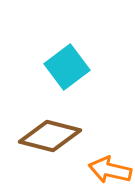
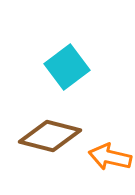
orange arrow: moved 13 px up
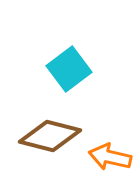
cyan square: moved 2 px right, 2 px down
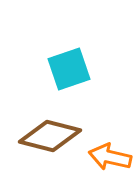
cyan square: rotated 18 degrees clockwise
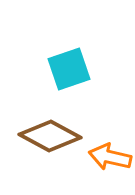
brown diamond: rotated 14 degrees clockwise
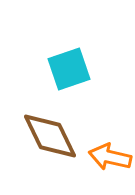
brown diamond: rotated 36 degrees clockwise
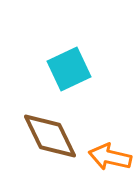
cyan square: rotated 6 degrees counterclockwise
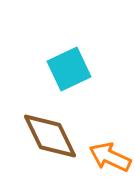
orange arrow: rotated 12 degrees clockwise
